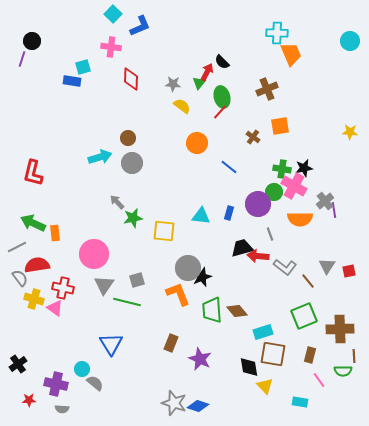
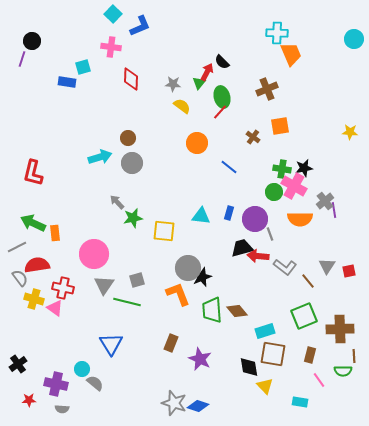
cyan circle at (350, 41): moved 4 px right, 2 px up
blue rectangle at (72, 81): moved 5 px left, 1 px down
purple circle at (258, 204): moved 3 px left, 15 px down
cyan rectangle at (263, 332): moved 2 px right, 1 px up
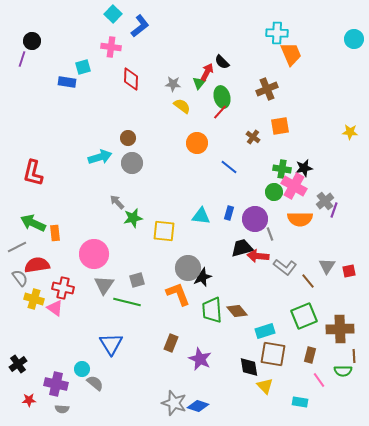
blue L-shape at (140, 26): rotated 15 degrees counterclockwise
purple line at (334, 210): rotated 28 degrees clockwise
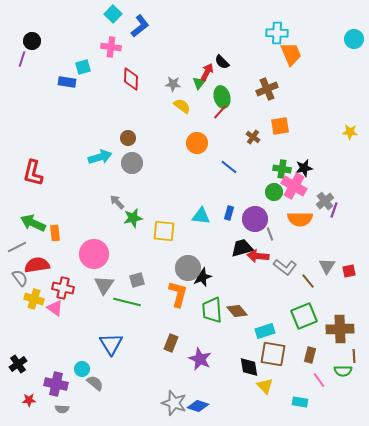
orange L-shape at (178, 294): rotated 36 degrees clockwise
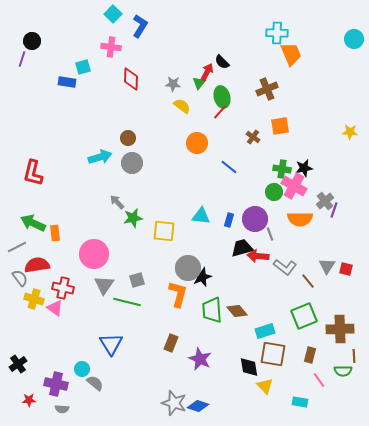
blue L-shape at (140, 26): rotated 20 degrees counterclockwise
blue rectangle at (229, 213): moved 7 px down
red square at (349, 271): moved 3 px left, 2 px up; rotated 24 degrees clockwise
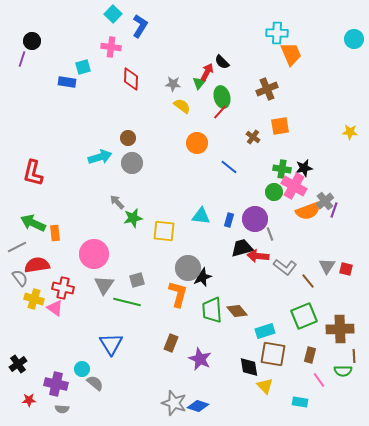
orange semicircle at (300, 219): moved 8 px right, 8 px up; rotated 20 degrees counterclockwise
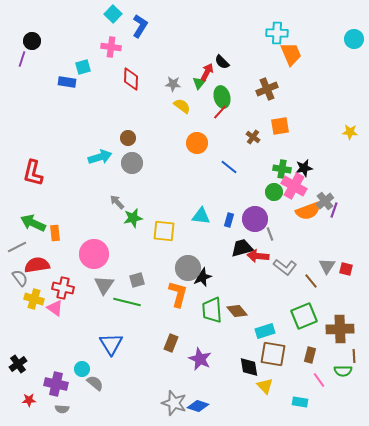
brown line at (308, 281): moved 3 px right
